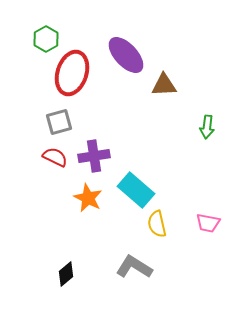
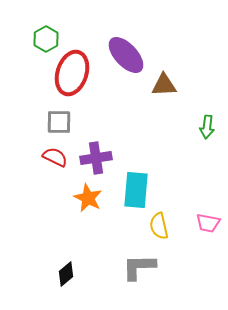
gray square: rotated 16 degrees clockwise
purple cross: moved 2 px right, 2 px down
cyan rectangle: rotated 54 degrees clockwise
yellow semicircle: moved 2 px right, 2 px down
gray L-shape: moved 5 px right; rotated 33 degrees counterclockwise
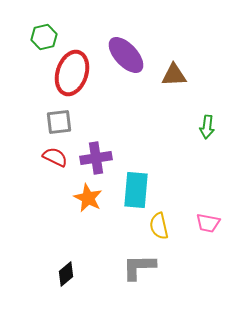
green hexagon: moved 2 px left, 2 px up; rotated 15 degrees clockwise
brown triangle: moved 10 px right, 10 px up
gray square: rotated 8 degrees counterclockwise
